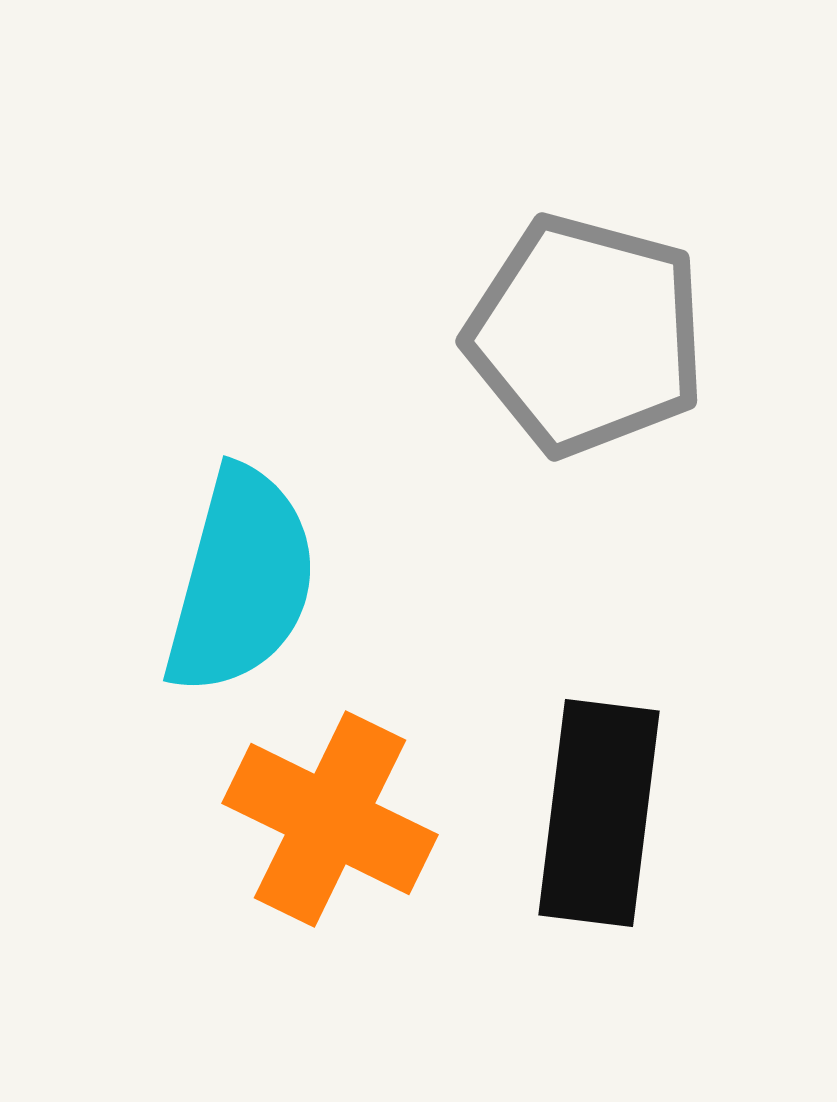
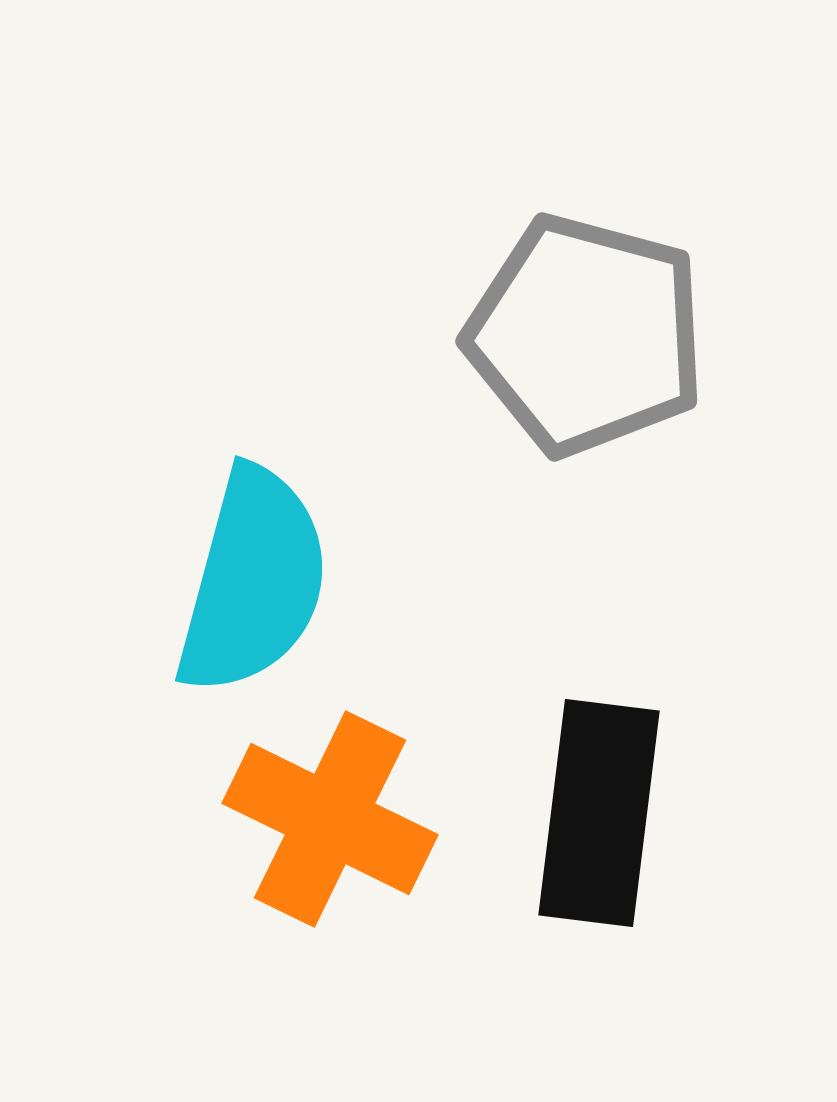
cyan semicircle: moved 12 px right
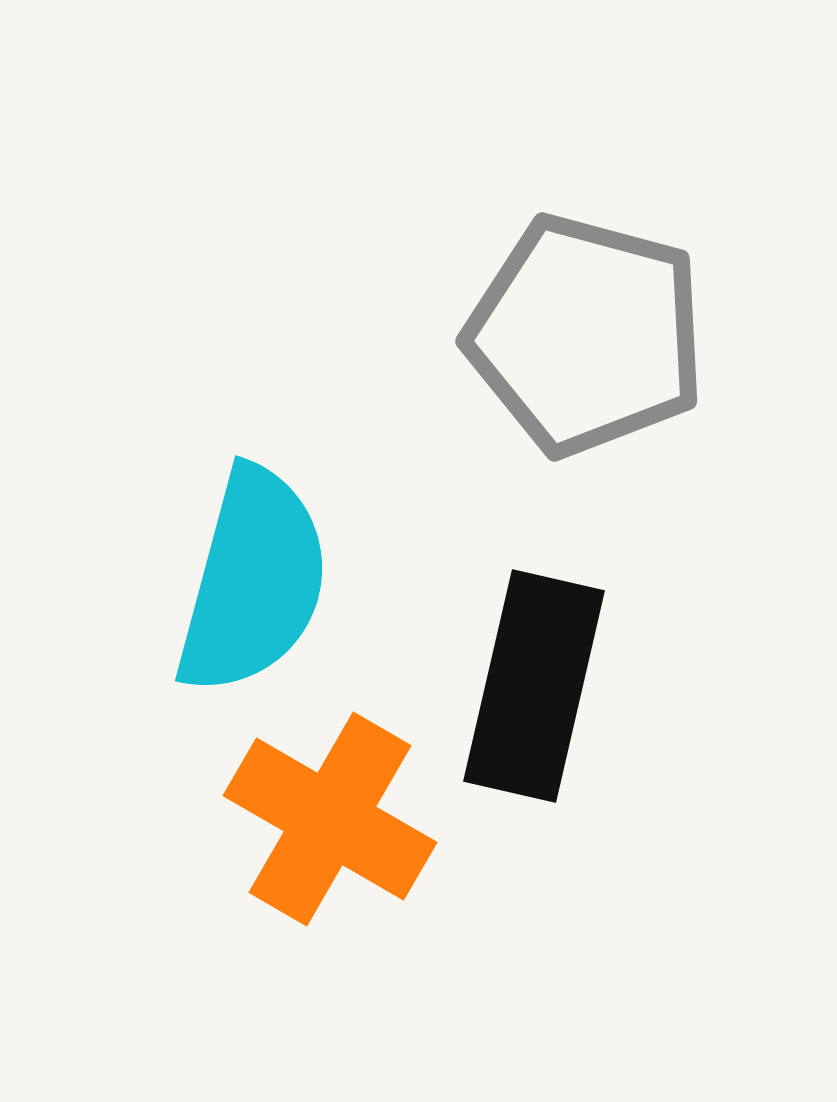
black rectangle: moved 65 px left, 127 px up; rotated 6 degrees clockwise
orange cross: rotated 4 degrees clockwise
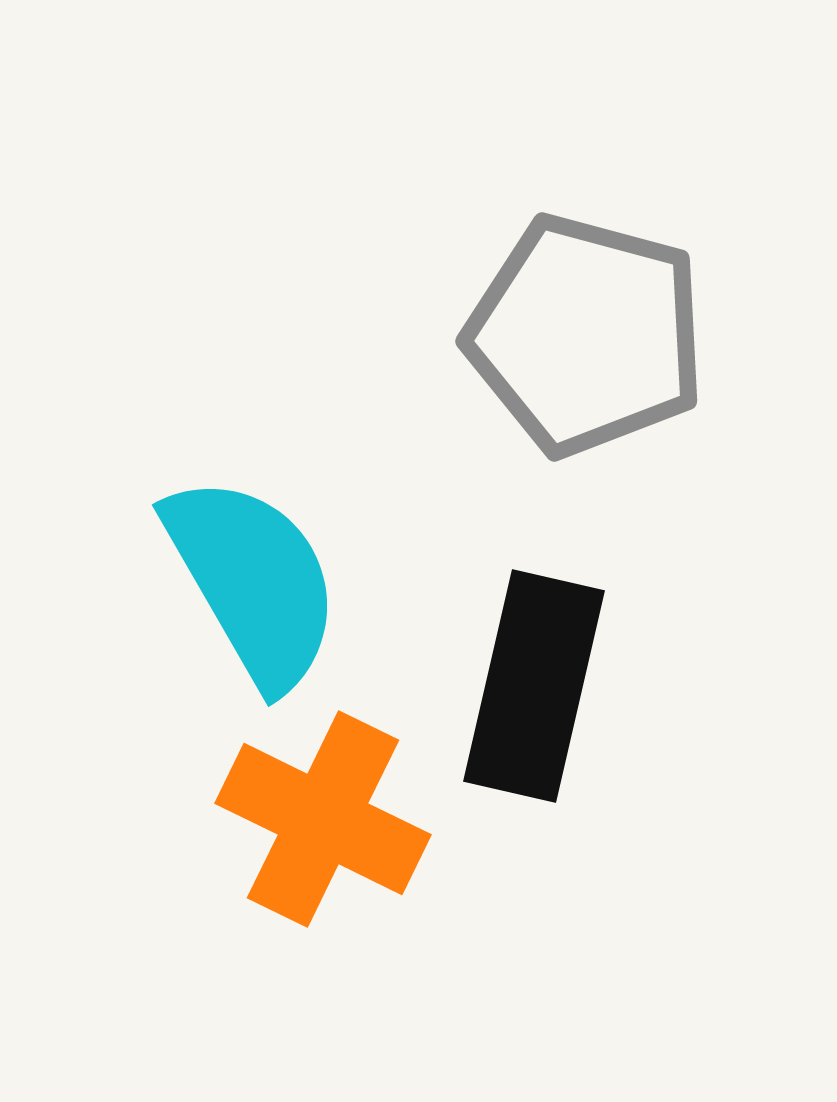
cyan semicircle: rotated 45 degrees counterclockwise
orange cross: moved 7 px left; rotated 4 degrees counterclockwise
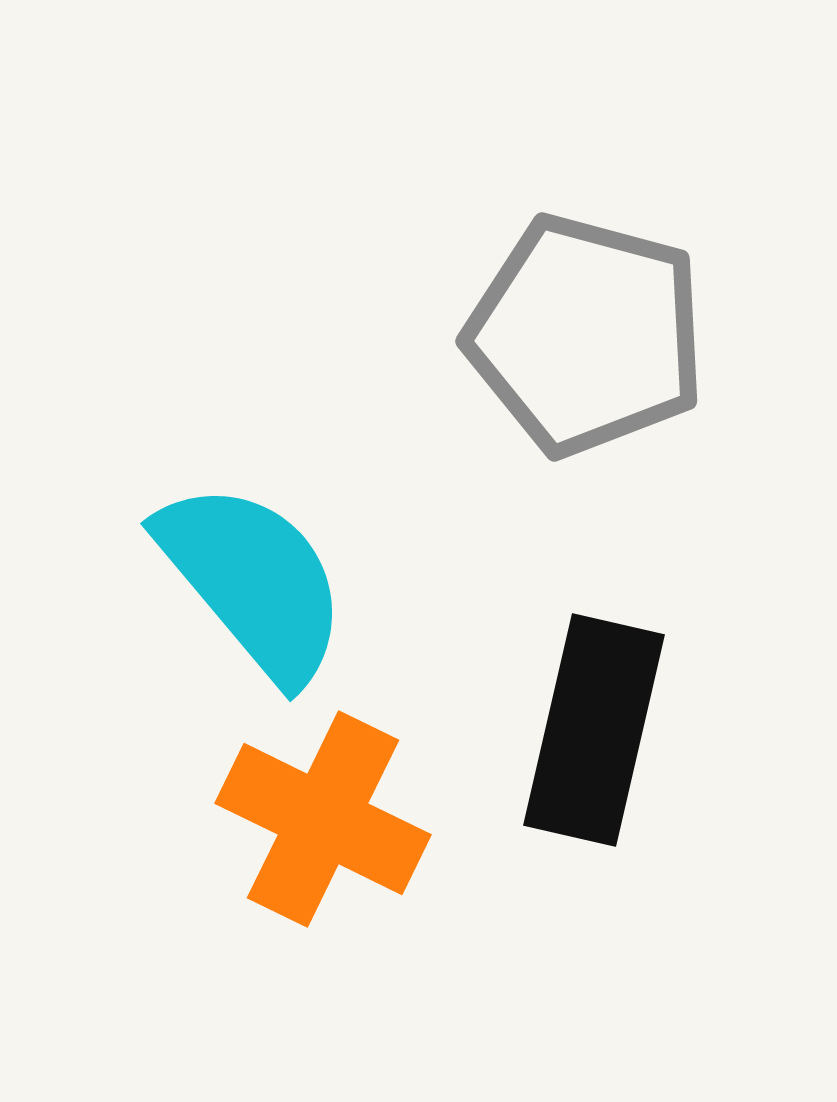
cyan semicircle: rotated 10 degrees counterclockwise
black rectangle: moved 60 px right, 44 px down
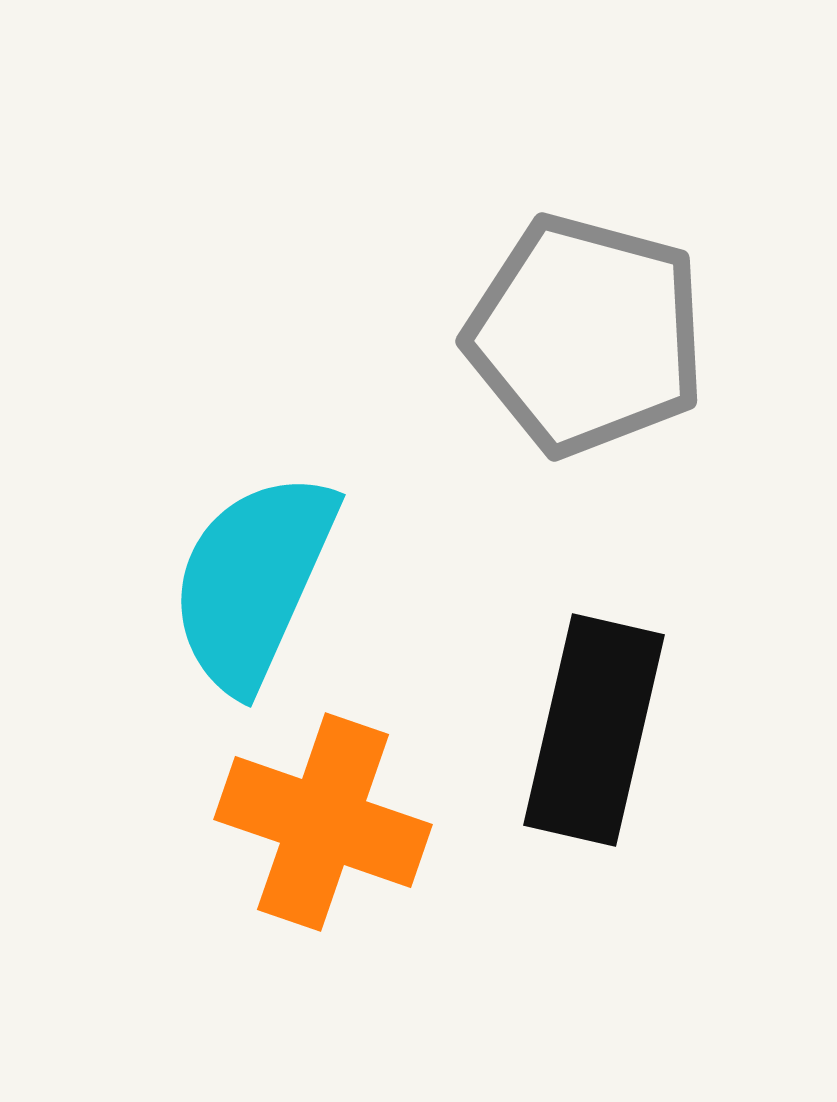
cyan semicircle: rotated 116 degrees counterclockwise
orange cross: moved 3 px down; rotated 7 degrees counterclockwise
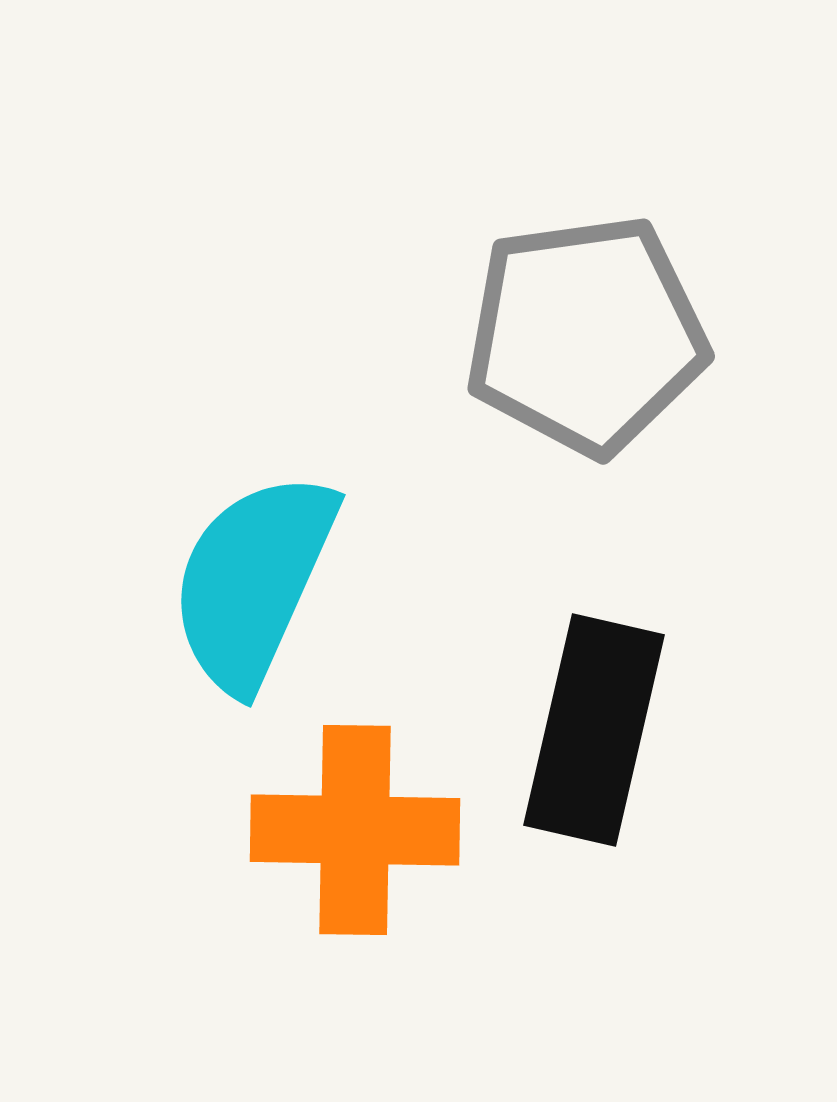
gray pentagon: rotated 23 degrees counterclockwise
orange cross: moved 32 px right, 8 px down; rotated 18 degrees counterclockwise
